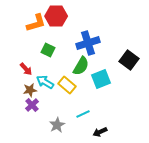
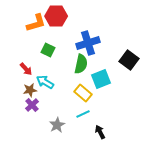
green semicircle: moved 2 px up; rotated 18 degrees counterclockwise
yellow rectangle: moved 16 px right, 8 px down
black arrow: rotated 88 degrees clockwise
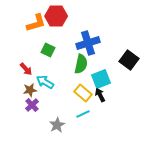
black arrow: moved 37 px up
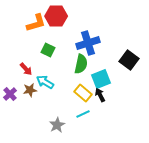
purple cross: moved 22 px left, 11 px up
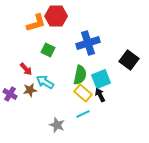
green semicircle: moved 1 px left, 11 px down
purple cross: rotated 16 degrees counterclockwise
gray star: rotated 21 degrees counterclockwise
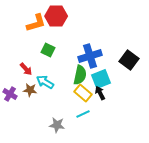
blue cross: moved 2 px right, 13 px down
brown star: rotated 16 degrees clockwise
black arrow: moved 2 px up
gray star: rotated 14 degrees counterclockwise
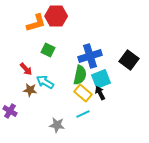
purple cross: moved 17 px down
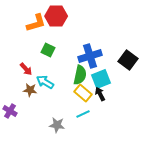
black square: moved 1 px left
black arrow: moved 1 px down
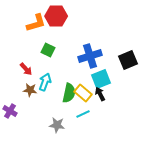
black square: rotated 30 degrees clockwise
green semicircle: moved 11 px left, 18 px down
cyan arrow: rotated 78 degrees clockwise
